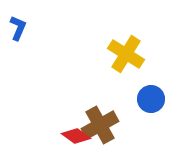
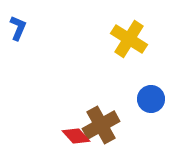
yellow cross: moved 3 px right, 15 px up
brown cross: moved 1 px right
red diamond: rotated 12 degrees clockwise
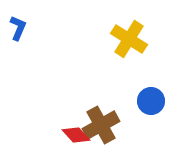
blue circle: moved 2 px down
red diamond: moved 1 px up
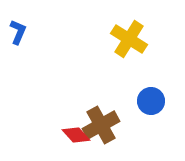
blue L-shape: moved 4 px down
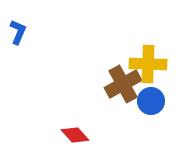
yellow cross: moved 19 px right, 25 px down; rotated 30 degrees counterclockwise
brown cross: moved 22 px right, 41 px up
red diamond: moved 1 px left
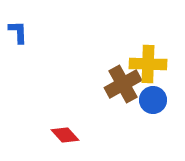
blue L-shape: rotated 25 degrees counterclockwise
blue circle: moved 2 px right, 1 px up
red diamond: moved 10 px left
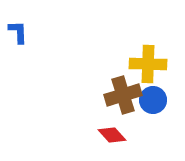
brown cross: moved 11 px down; rotated 12 degrees clockwise
red diamond: moved 47 px right
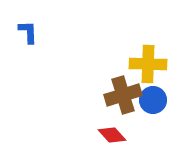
blue L-shape: moved 10 px right
